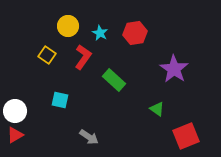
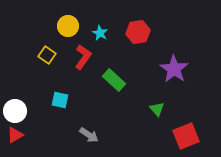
red hexagon: moved 3 px right, 1 px up
green triangle: rotated 14 degrees clockwise
gray arrow: moved 2 px up
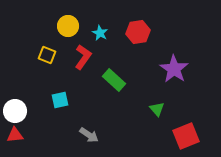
yellow square: rotated 12 degrees counterclockwise
cyan square: rotated 24 degrees counterclockwise
red triangle: rotated 24 degrees clockwise
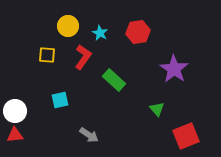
yellow square: rotated 18 degrees counterclockwise
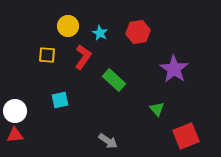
gray arrow: moved 19 px right, 6 px down
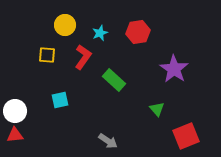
yellow circle: moved 3 px left, 1 px up
cyan star: rotated 21 degrees clockwise
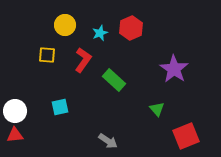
red hexagon: moved 7 px left, 4 px up; rotated 15 degrees counterclockwise
red L-shape: moved 3 px down
cyan square: moved 7 px down
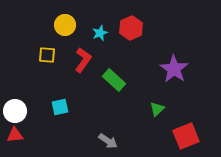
green triangle: rotated 28 degrees clockwise
